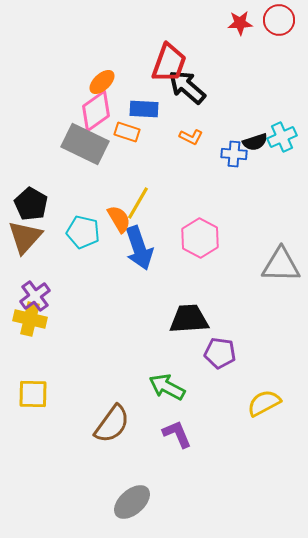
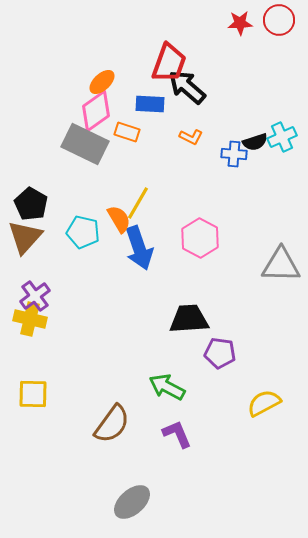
blue rectangle: moved 6 px right, 5 px up
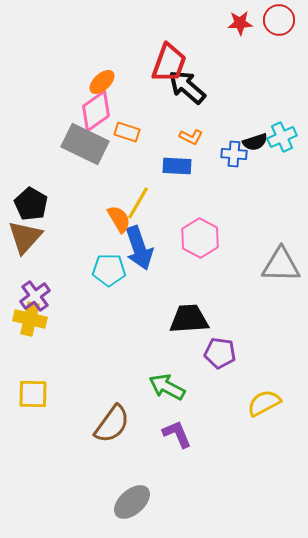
blue rectangle: moved 27 px right, 62 px down
cyan pentagon: moved 26 px right, 38 px down; rotated 12 degrees counterclockwise
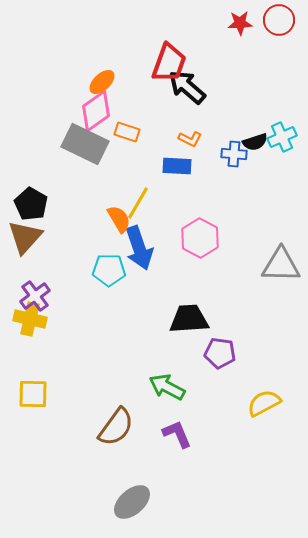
orange L-shape: moved 1 px left, 2 px down
brown semicircle: moved 4 px right, 3 px down
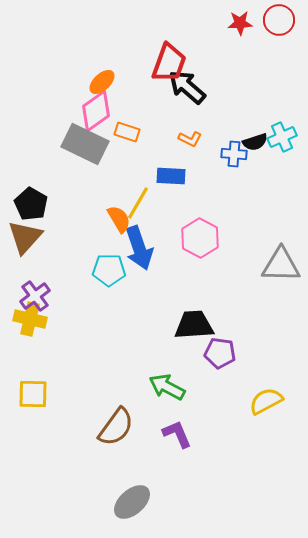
blue rectangle: moved 6 px left, 10 px down
black trapezoid: moved 5 px right, 6 px down
yellow semicircle: moved 2 px right, 2 px up
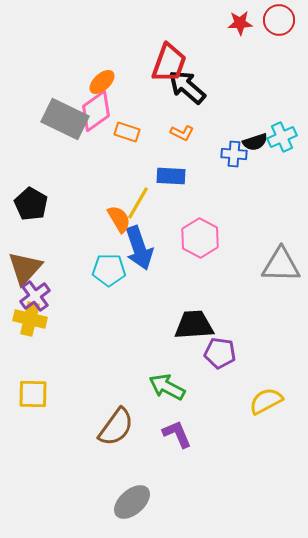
orange L-shape: moved 8 px left, 6 px up
gray rectangle: moved 20 px left, 25 px up
brown triangle: moved 31 px down
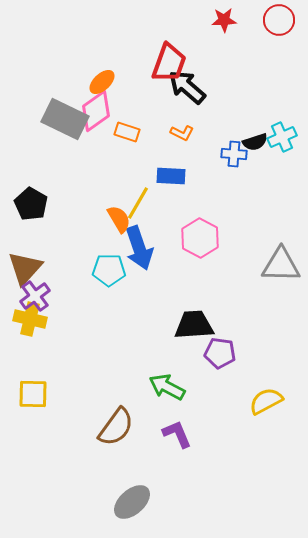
red star: moved 16 px left, 3 px up
